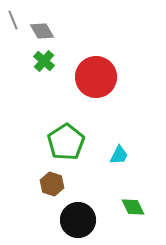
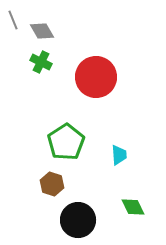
green cross: moved 3 px left, 1 px down; rotated 15 degrees counterclockwise
cyan trapezoid: rotated 30 degrees counterclockwise
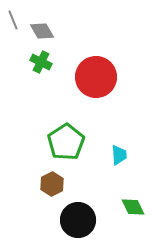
brown hexagon: rotated 15 degrees clockwise
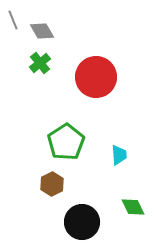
green cross: moved 1 px left, 1 px down; rotated 25 degrees clockwise
black circle: moved 4 px right, 2 px down
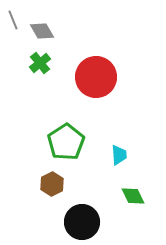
green diamond: moved 11 px up
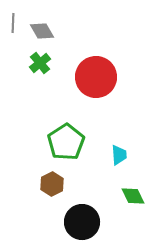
gray line: moved 3 px down; rotated 24 degrees clockwise
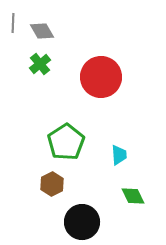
green cross: moved 1 px down
red circle: moved 5 px right
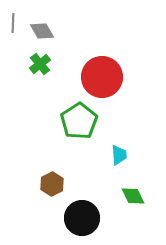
red circle: moved 1 px right
green pentagon: moved 13 px right, 21 px up
black circle: moved 4 px up
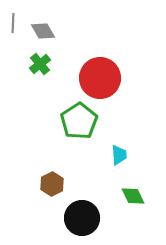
gray diamond: moved 1 px right
red circle: moved 2 px left, 1 px down
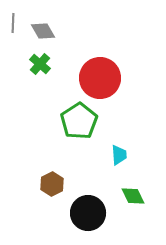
green cross: rotated 10 degrees counterclockwise
black circle: moved 6 px right, 5 px up
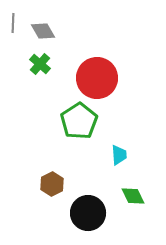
red circle: moved 3 px left
